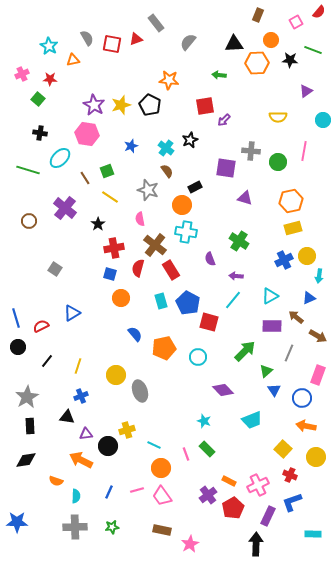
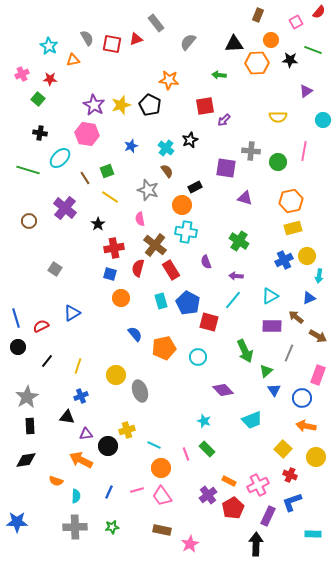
purple semicircle at (210, 259): moved 4 px left, 3 px down
green arrow at (245, 351): rotated 110 degrees clockwise
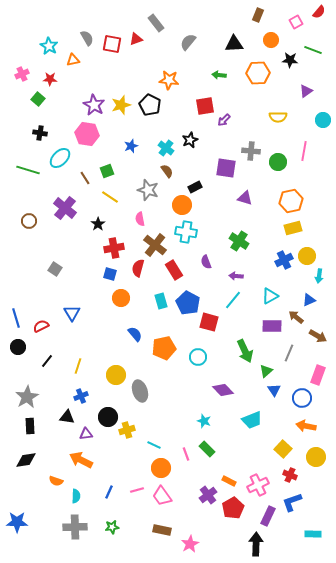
orange hexagon at (257, 63): moved 1 px right, 10 px down
red rectangle at (171, 270): moved 3 px right
blue triangle at (309, 298): moved 2 px down
blue triangle at (72, 313): rotated 30 degrees counterclockwise
black circle at (108, 446): moved 29 px up
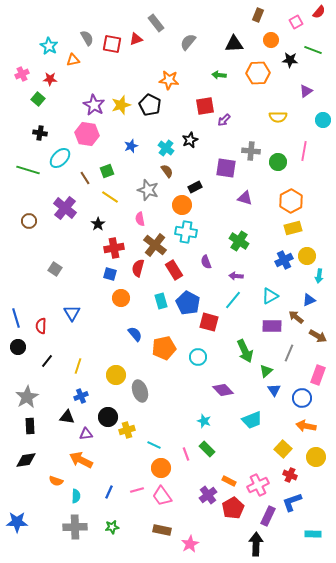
orange hexagon at (291, 201): rotated 15 degrees counterclockwise
red semicircle at (41, 326): rotated 63 degrees counterclockwise
